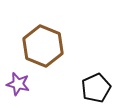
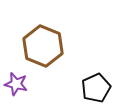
purple star: moved 2 px left
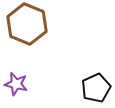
brown hexagon: moved 16 px left, 22 px up
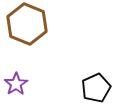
purple star: rotated 25 degrees clockwise
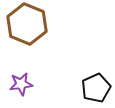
purple star: moved 5 px right; rotated 25 degrees clockwise
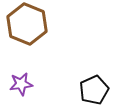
black pentagon: moved 2 px left, 2 px down
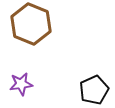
brown hexagon: moved 4 px right
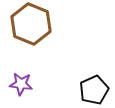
purple star: rotated 15 degrees clockwise
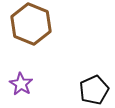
purple star: rotated 25 degrees clockwise
